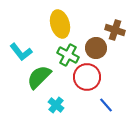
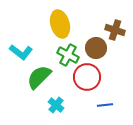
cyan L-shape: rotated 15 degrees counterclockwise
blue line: moved 1 px left; rotated 56 degrees counterclockwise
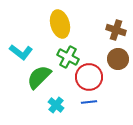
brown cross: moved 1 px right
brown circle: moved 22 px right, 11 px down
green cross: moved 2 px down
red circle: moved 2 px right
blue line: moved 16 px left, 3 px up
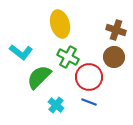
brown circle: moved 4 px left, 2 px up
blue line: rotated 28 degrees clockwise
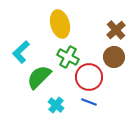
brown cross: rotated 30 degrees clockwise
cyan L-shape: rotated 100 degrees clockwise
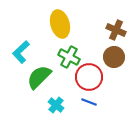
brown cross: rotated 24 degrees counterclockwise
green cross: moved 1 px right
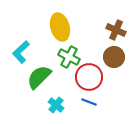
yellow ellipse: moved 3 px down
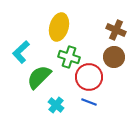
yellow ellipse: moved 1 px left; rotated 32 degrees clockwise
green cross: rotated 10 degrees counterclockwise
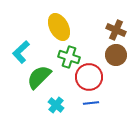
yellow ellipse: rotated 44 degrees counterclockwise
brown circle: moved 2 px right, 2 px up
blue line: moved 2 px right, 1 px down; rotated 28 degrees counterclockwise
